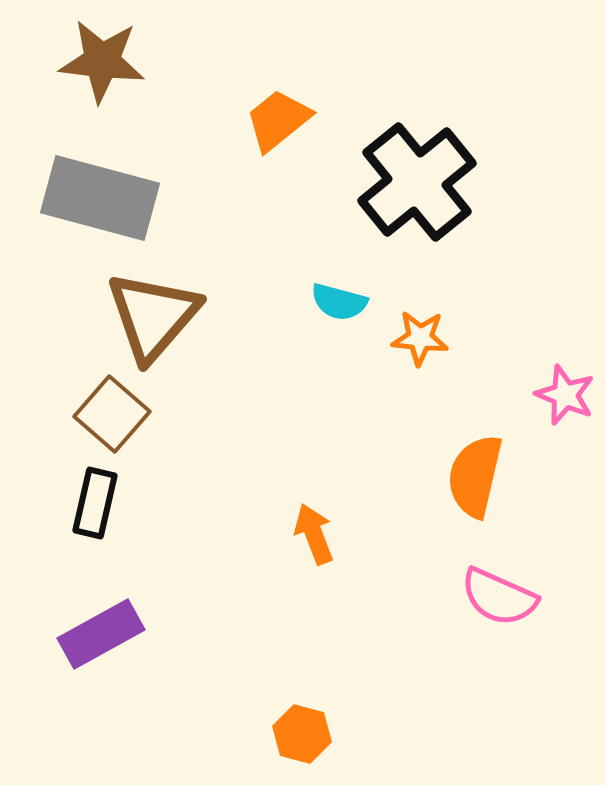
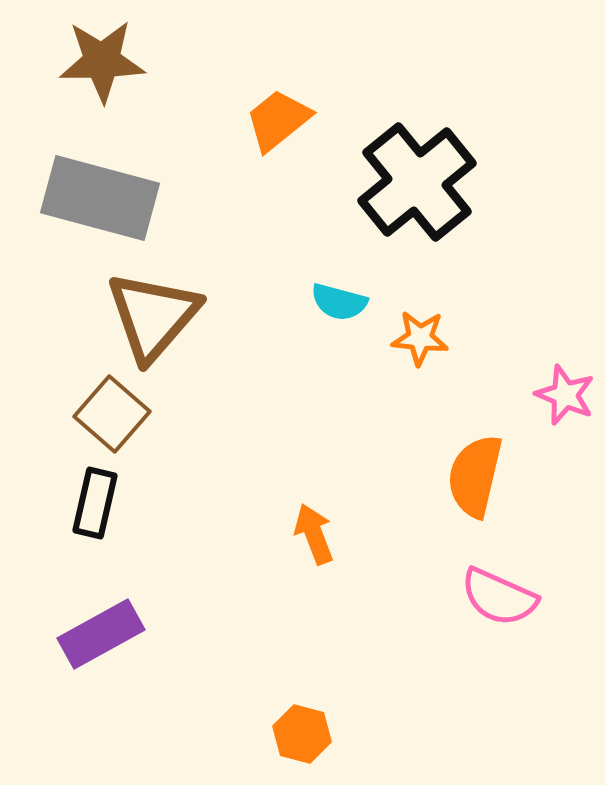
brown star: rotated 8 degrees counterclockwise
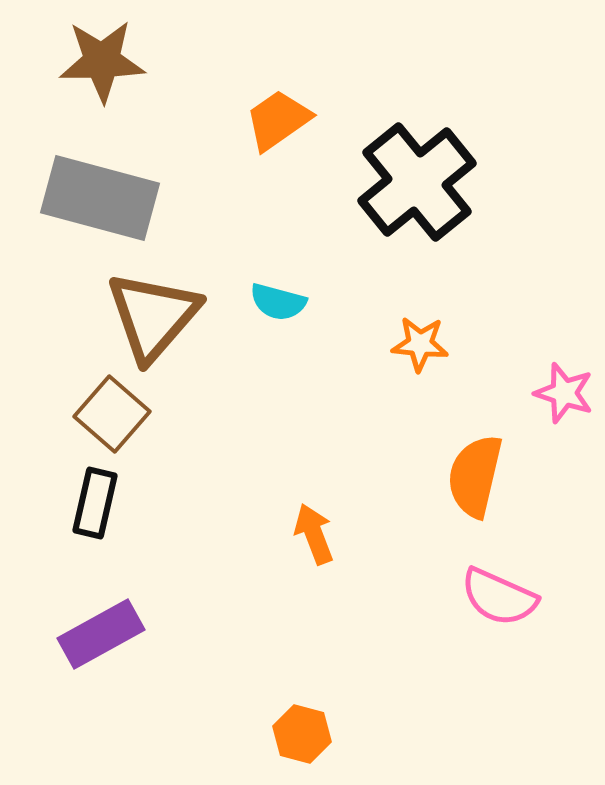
orange trapezoid: rotated 4 degrees clockwise
cyan semicircle: moved 61 px left
orange star: moved 6 px down
pink star: moved 1 px left, 2 px up; rotated 4 degrees counterclockwise
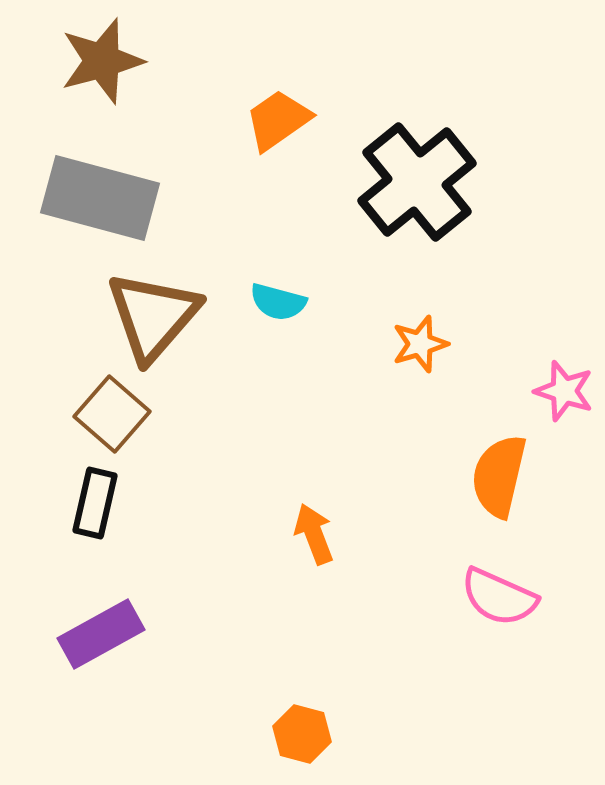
brown star: rotated 14 degrees counterclockwise
orange star: rotated 22 degrees counterclockwise
pink star: moved 2 px up
orange semicircle: moved 24 px right
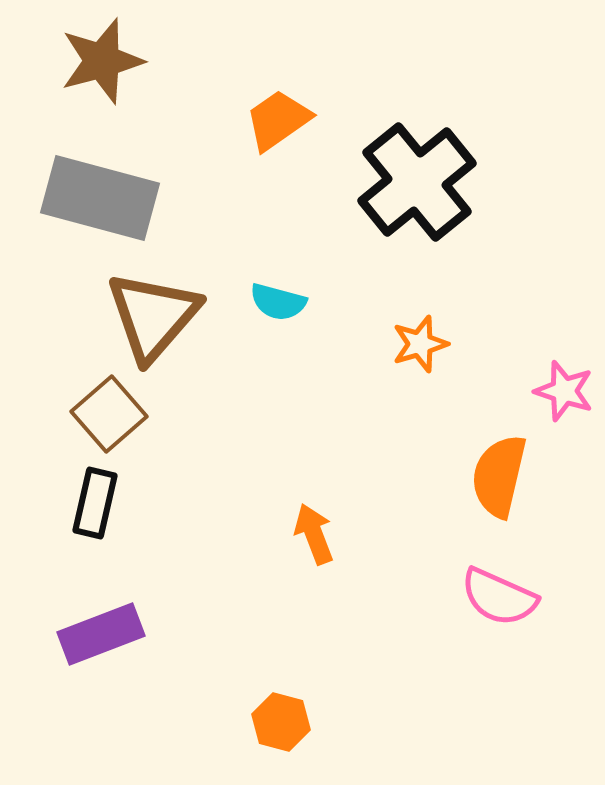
brown square: moved 3 px left; rotated 8 degrees clockwise
purple rectangle: rotated 8 degrees clockwise
orange hexagon: moved 21 px left, 12 px up
